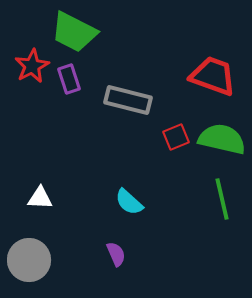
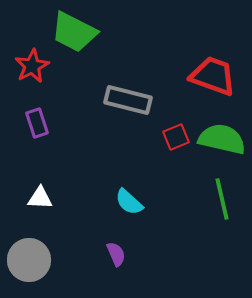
purple rectangle: moved 32 px left, 44 px down
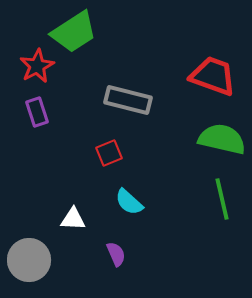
green trapezoid: rotated 60 degrees counterclockwise
red star: moved 5 px right
purple rectangle: moved 11 px up
red square: moved 67 px left, 16 px down
white triangle: moved 33 px right, 21 px down
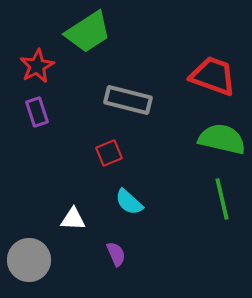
green trapezoid: moved 14 px right
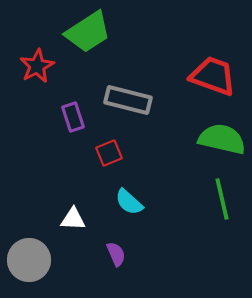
purple rectangle: moved 36 px right, 5 px down
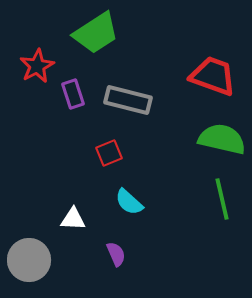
green trapezoid: moved 8 px right, 1 px down
purple rectangle: moved 23 px up
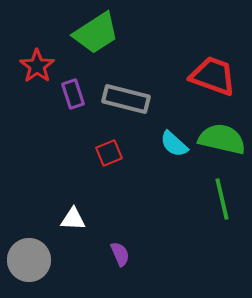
red star: rotated 8 degrees counterclockwise
gray rectangle: moved 2 px left, 1 px up
cyan semicircle: moved 45 px right, 58 px up
purple semicircle: moved 4 px right
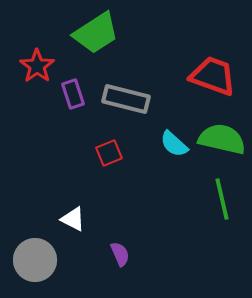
white triangle: rotated 24 degrees clockwise
gray circle: moved 6 px right
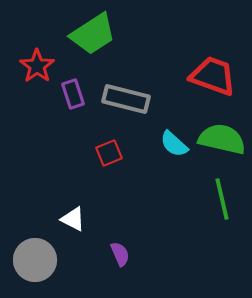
green trapezoid: moved 3 px left, 1 px down
